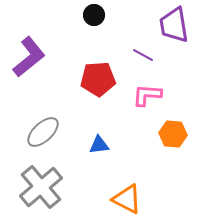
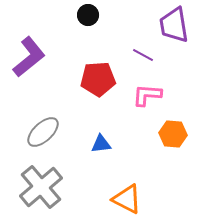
black circle: moved 6 px left
blue triangle: moved 2 px right, 1 px up
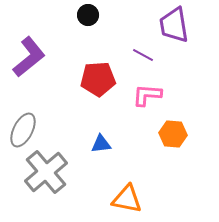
gray ellipse: moved 20 px left, 2 px up; rotated 20 degrees counterclockwise
gray cross: moved 5 px right, 15 px up
orange triangle: rotated 16 degrees counterclockwise
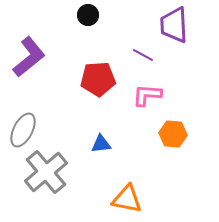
purple trapezoid: rotated 6 degrees clockwise
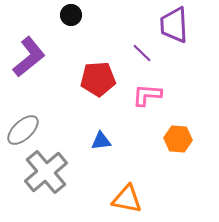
black circle: moved 17 px left
purple line: moved 1 px left, 2 px up; rotated 15 degrees clockwise
gray ellipse: rotated 20 degrees clockwise
orange hexagon: moved 5 px right, 5 px down
blue triangle: moved 3 px up
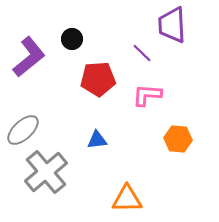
black circle: moved 1 px right, 24 px down
purple trapezoid: moved 2 px left
blue triangle: moved 4 px left, 1 px up
orange triangle: rotated 12 degrees counterclockwise
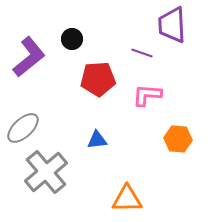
purple line: rotated 25 degrees counterclockwise
gray ellipse: moved 2 px up
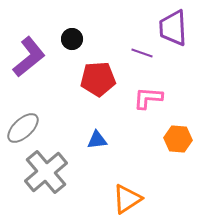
purple trapezoid: moved 1 px right, 3 px down
pink L-shape: moved 1 px right, 3 px down
orange triangle: rotated 32 degrees counterclockwise
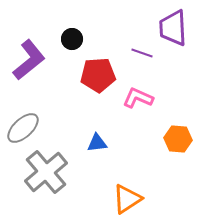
purple L-shape: moved 3 px down
red pentagon: moved 4 px up
pink L-shape: moved 10 px left; rotated 20 degrees clockwise
blue triangle: moved 3 px down
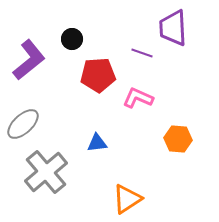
gray ellipse: moved 4 px up
